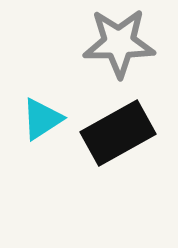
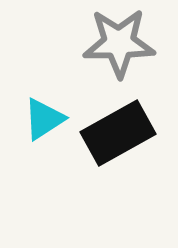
cyan triangle: moved 2 px right
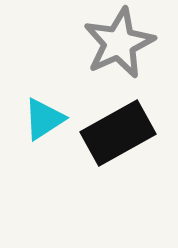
gray star: rotated 24 degrees counterclockwise
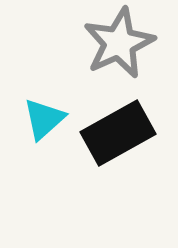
cyan triangle: rotated 9 degrees counterclockwise
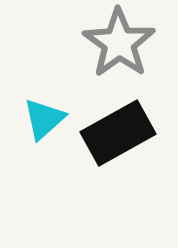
gray star: rotated 12 degrees counterclockwise
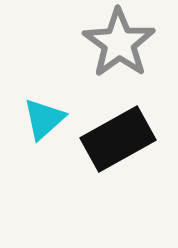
black rectangle: moved 6 px down
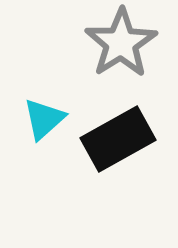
gray star: moved 2 px right; rotated 4 degrees clockwise
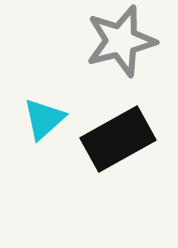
gray star: moved 2 px up; rotated 18 degrees clockwise
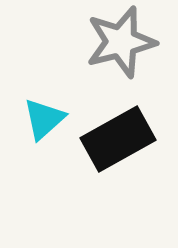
gray star: moved 1 px down
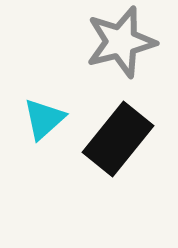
black rectangle: rotated 22 degrees counterclockwise
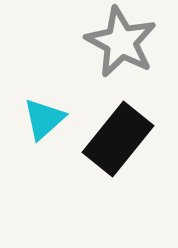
gray star: rotated 30 degrees counterclockwise
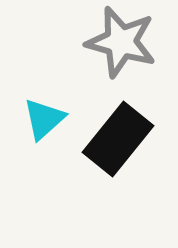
gray star: rotated 12 degrees counterclockwise
